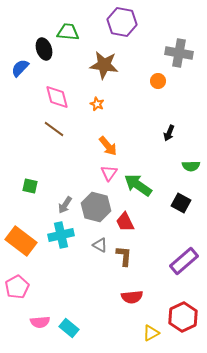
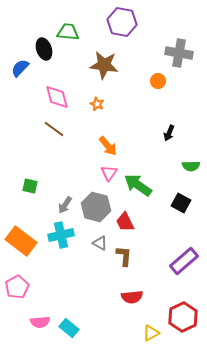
gray triangle: moved 2 px up
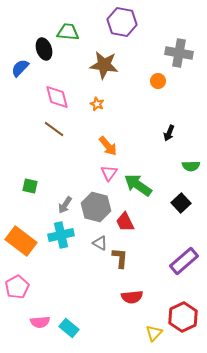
black square: rotated 18 degrees clockwise
brown L-shape: moved 4 px left, 2 px down
yellow triangle: moved 3 px right; rotated 18 degrees counterclockwise
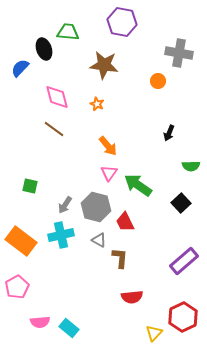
gray triangle: moved 1 px left, 3 px up
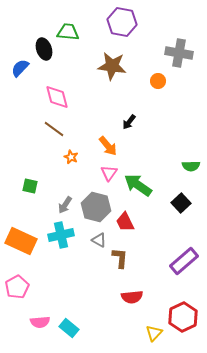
brown star: moved 8 px right, 1 px down
orange star: moved 26 px left, 53 px down
black arrow: moved 40 px left, 11 px up; rotated 14 degrees clockwise
orange rectangle: rotated 12 degrees counterclockwise
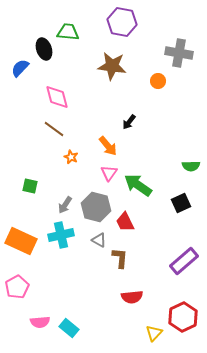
black square: rotated 18 degrees clockwise
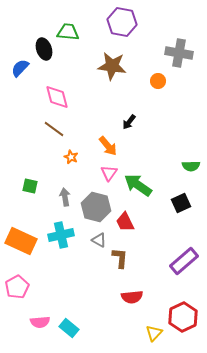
gray arrow: moved 8 px up; rotated 138 degrees clockwise
